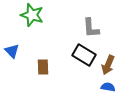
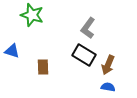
gray L-shape: moved 3 px left; rotated 40 degrees clockwise
blue triangle: rotated 28 degrees counterclockwise
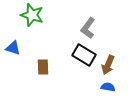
blue triangle: moved 1 px right, 3 px up
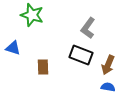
black rectangle: moved 3 px left; rotated 10 degrees counterclockwise
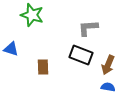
gray L-shape: rotated 50 degrees clockwise
blue triangle: moved 2 px left, 1 px down
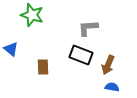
blue triangle: rotated 21 degrees clockwise
blue semicircle: moved 4 px right
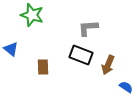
blue semicircle: moved 14 px right; rotated 24 degrees clockwise
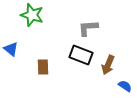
blue semicircle: moved 1 px left, 1 px up
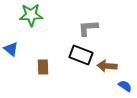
green star: moved 1 px left; rotated 20 degrees counterclockwise
brown arrow: moved 1 px left, 1 px down; rotated 72 degrees clockwise
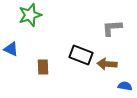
green star: moved 1 px left; rotated 15 degrees counterclockwise
gray L-shape: moved 24 px right
blue triangle: rotated 14 degrees counterclockwise
brown arrow: moved 2 px up
blue semicircle: rotated 24 degrees counterclockwise
